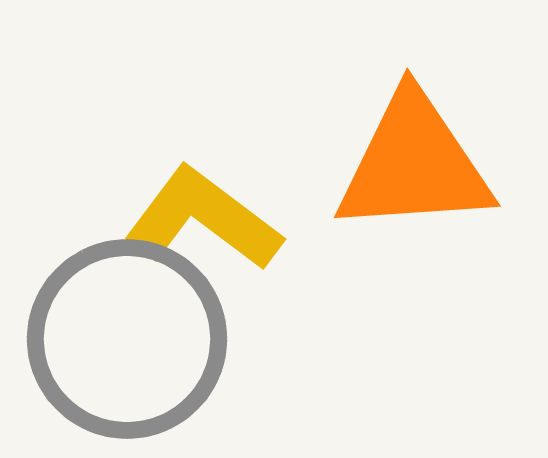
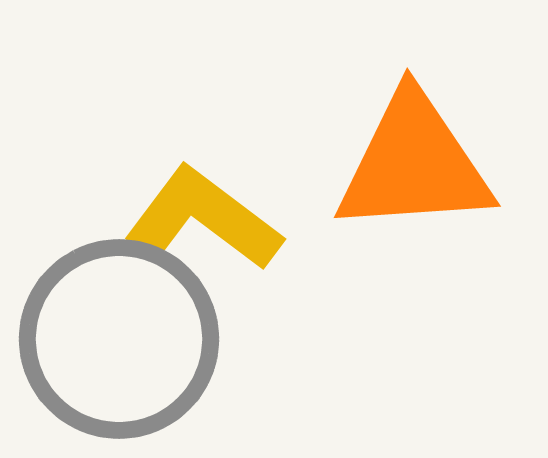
gray circle: moved 8 px left
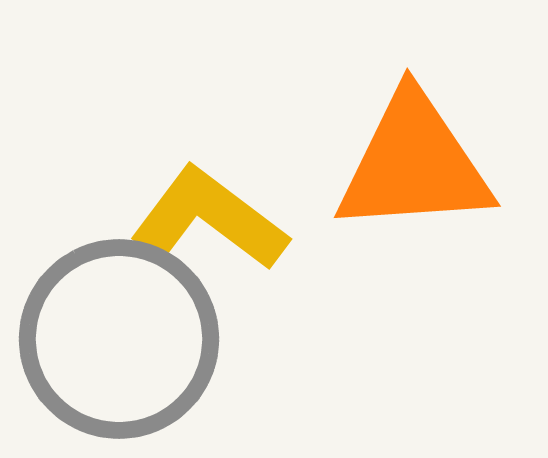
yellow L-shape: moved 6 px right
